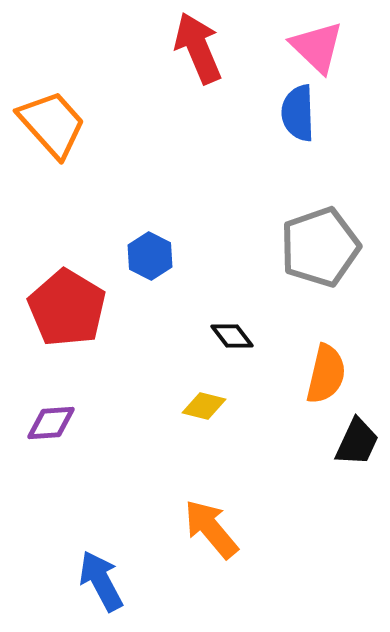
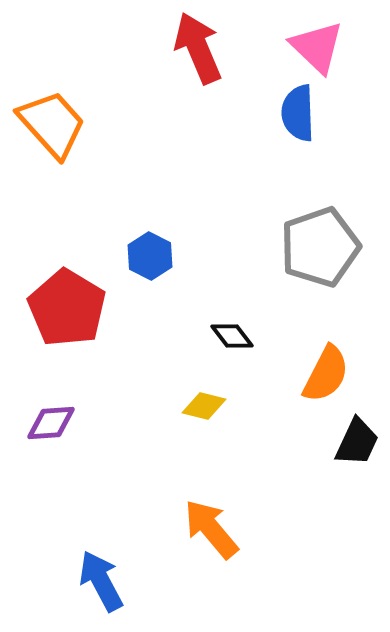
orange semicircle: rotated 14 degrees clockwise
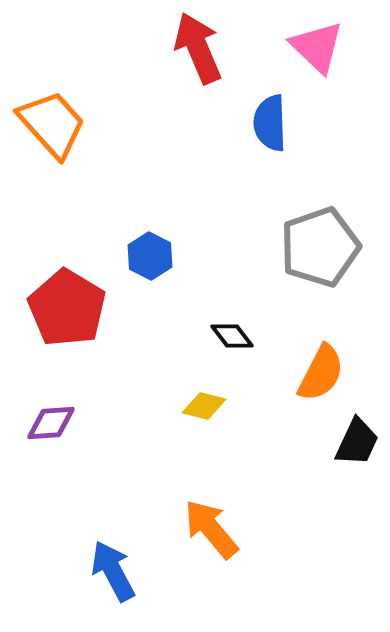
blue semicircle: moved 28 px left, 10 px down
orange semicircle: moved 5 px left, 1 px up
blue arrow: moved 12 px right, 10 px up
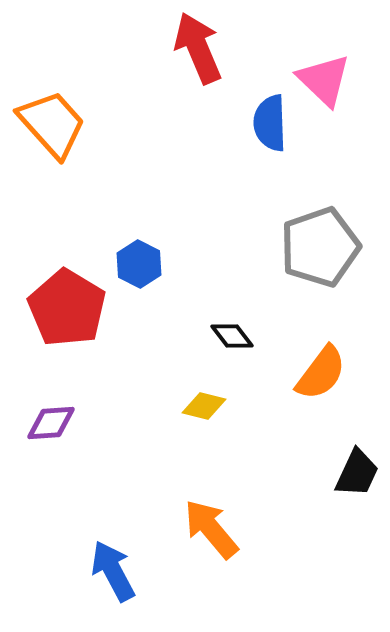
pink triangle: moved 7 px right, 33 px down
blue hexagon: moved 11 px left, 8 px down
orange semicircle: rotated 10 degrees clockwise
black trapezoid: moved 31 px down
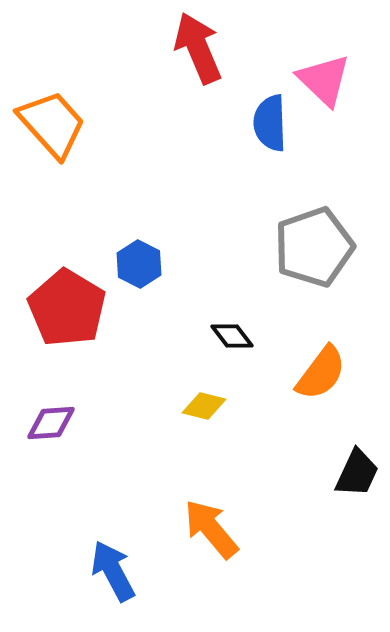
gray pentagon: moved 6 px left
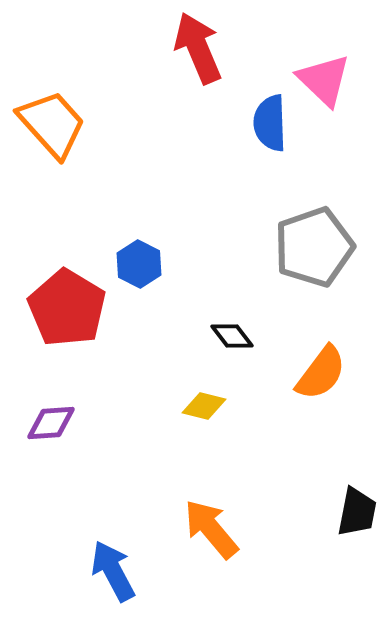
black trapezoid: moved 39 px down; rotated 14 degrees counterclockwise
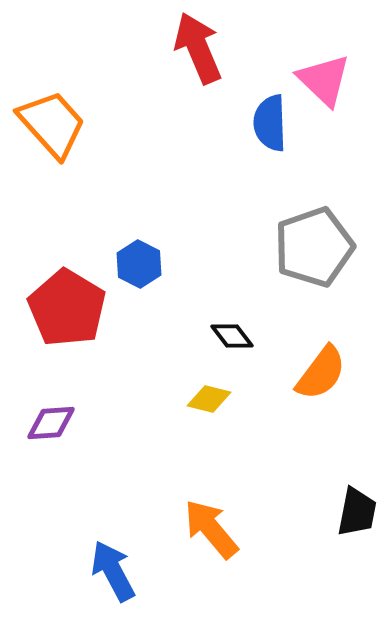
yellow diamond: moved 5 px right, 7 px up
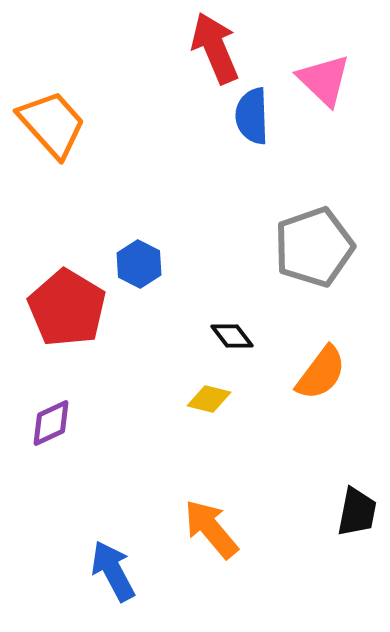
red arrow: moved 17 px right
blue semicircle: moved 18 px left, 7 px up
purple diamond: rotated 21 degrees counterclockwise
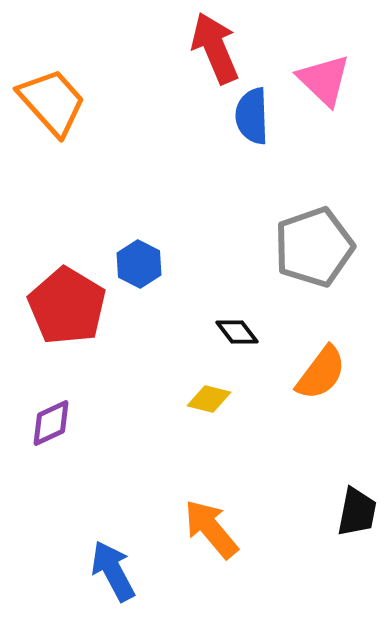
orange trapezoid: moved 22 px up
red pentagon: moved 2 px up
black diamond: moved 5 px right, 4 px up
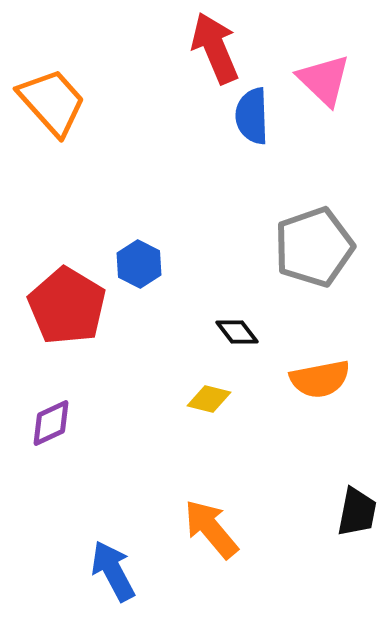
orange semicircle: moved 1 px left, 6 px down; rotated 42 degrees clockwise
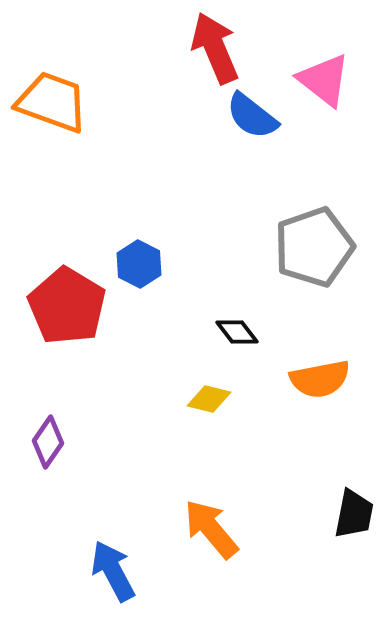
pink triangle: rotated 6 degrees counterclockwise
orange trapezoid: rotated 28 degrees counterclockwise
blue semicircle: rotated 50 degrees counterclockwise
purple diamond: moved 3 px left, 19 px down; rotated 30 degrees counterclockwise
black trapezoid: moved 3 px left, 2 px down
